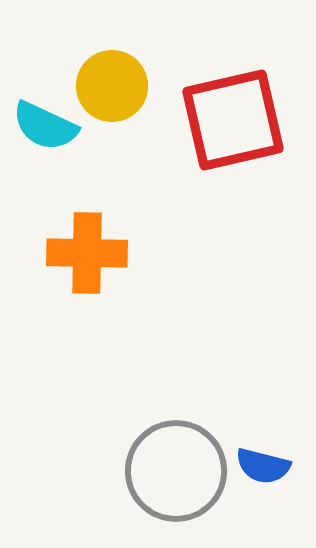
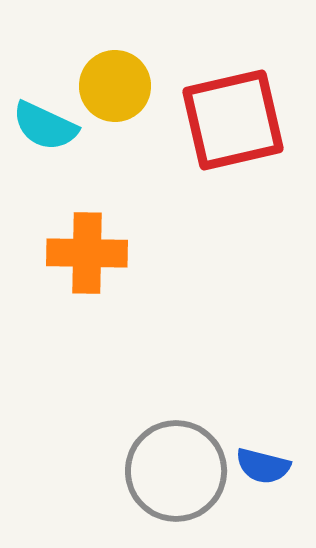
yellow circle: moved 3 px right
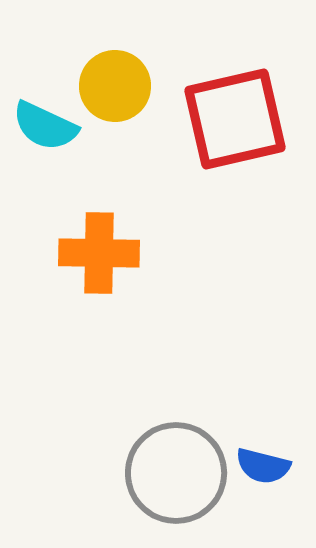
red square: moved 2 px right, 1 px up
orange cross: moved 12 px right
gray circle: moved 2 px down
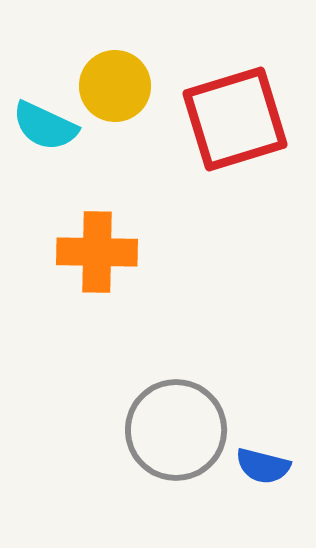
red square: rotated 4 degrees counterclockwise
orange cross: moved 2 px left, 1 px up
gray circle: moved 43 px up
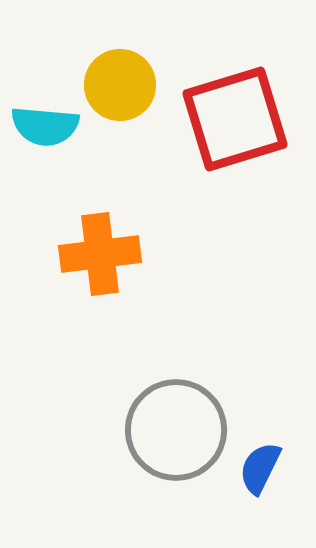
yellow circle: moved 5 px right, 1 px up
cyan semicircle: rotated 20 degrees counterclockwise
orange cross: moved 3 px right, 2 px down; rotated 8 degrees counterclockwise
blue semicircle: moved 3 px left, 2 px down; rotated 102 degrees clockwise
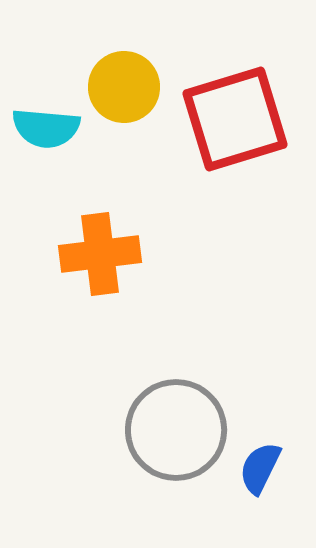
yellow circle: moved 4 px right, 2 px down
cyan semicircle: moved 1 px right, 2 px down
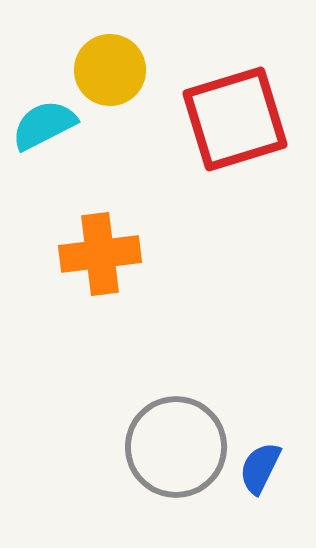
yellow circle: moved 14 px left, 17 px up
cyan semicircle: moved 2 px left, 3 px up; rotated 148 degrees clockwise
gray circle: moved 17 px down
